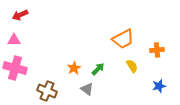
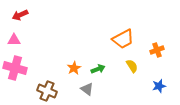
orange cross: rotated 16 degrees counterclockwise
green arrow: rotated 24 degrees clockwise
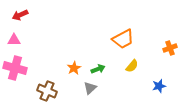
orange cross: moved 13 px right, 2 px up
yellow semicircle: rotated 72 degrees clockwise
gray triangle: moved 3 px right, 1 px up; rotated 40 degrees clockwise
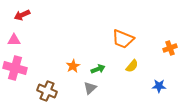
red arrow: moved 2 px right
orange trapezoid: rotated 50 degrees clockwise
orange star: moved 1 px left, 2 px up
blue star: rotated 16 degrees clockwise
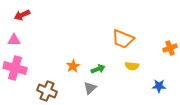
yellow semicircle: rotated 56 degrees clockwise
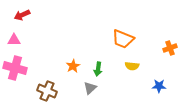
green arrow: rotated 120 degrees clockwise
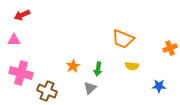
pink cross: moved 6 px right, 5 px down
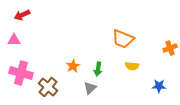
brown cross: moved 1 px right, 4 px up; rotated 18 degrees clockwise
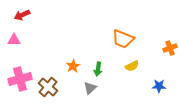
yellow semicircle: rotated 32 degrees counterclockwise
pink cross: moved 1 px left, 6 px down; rotated 30 degrees counterclockwise
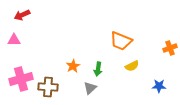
orange trapezoid: moved 2 px left, 2 px down
pink cross: moved 1 px right
brown cross: rotated 36 degrees counterclockwise
